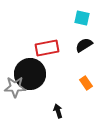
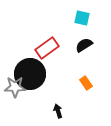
red rectangle: rotated 25 degrees counterclockwise
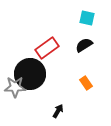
cyan square: moved 5 px right
black arrow: rotated 48 degrees clockwise
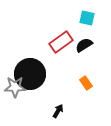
red rectangle: moved 14 px right, 6 px up
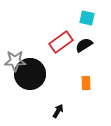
orange rectangle: rotated 32 degrees clockwise
gray star: moved 26 px up
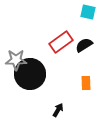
cyan square: moved 1 px right, 6 px up
gray star: moved 1 px right, 1 px up
black arrow: moved 1 px up
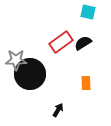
black semicircle: moved 1 px left, 2 px up
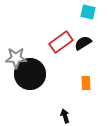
gray star: moved 2 px up
black arrow: moved 7 px right, 6 px down; rotated 48 degrees counterclockwise
